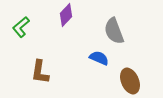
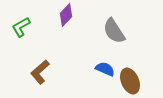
green L-shape: rotated 10 degrees clockwise
gray semicircle: rotated 12 degrees counterclockwise
blue semicircle: moved 6 px right, 11 px down
brown L-shape: rotated 40 degrees clockwise
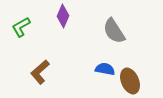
purple diamond: moved 3 px left, 1 px down; rotated 20 degrees counterclockwise
blue semicircle: rotated 12 degrees counterclockwise
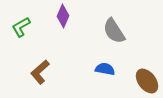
brown ellipse: moved 17 px right; rotated 15 degrees counterclockwise
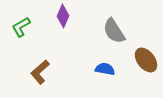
brown ellipse: moved 1 px left, 21 px up
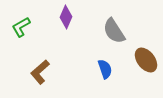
purple diamond: moved 3 px right, 1 px down
blue semicircle: rotated 60 degrees clockwise
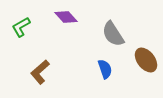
purple diamond: rotated 65 degrees counterclockwise
gray semicircle: moved 1 px left, 3 px down
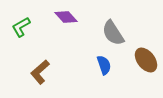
gray semicircle: moved 1 px up
blue semicircle: moved 1 px left, 4 px up
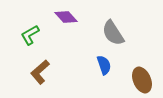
green L-shape: moved 9 px right, 8 px down
brown ellipse: moved 4 px left, 20 px down; rotated 15 degrees clockwise
